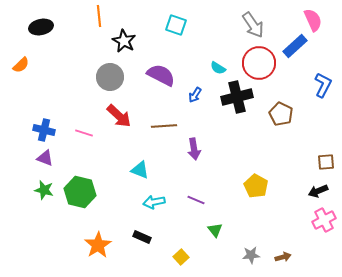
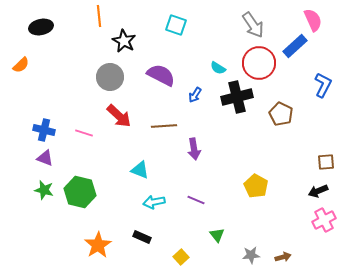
green triangle: moved 2 px right, 5 px down
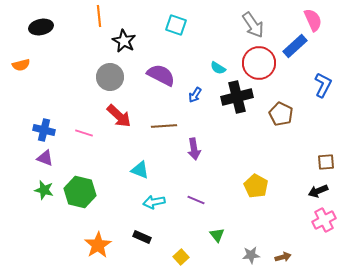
orange semicircle: rotated 30 degrees clockwise
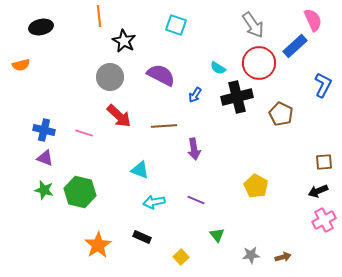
brown square: moved 2 px left
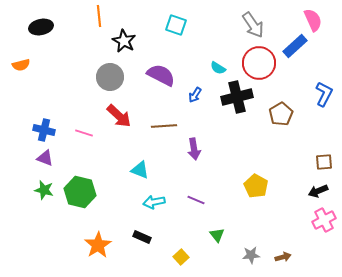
blue L-shape: moved 1 px right, 9 px down
brown pentagon: rotated 15 degrees clockwise
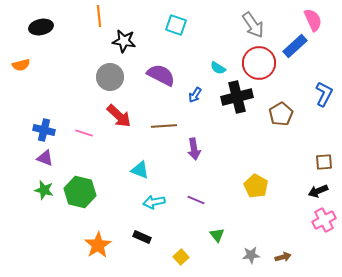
black star: rotated 20 degrees counterclockwise
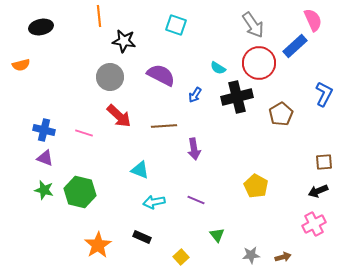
pink cross: moved 10 px left, 4 px down
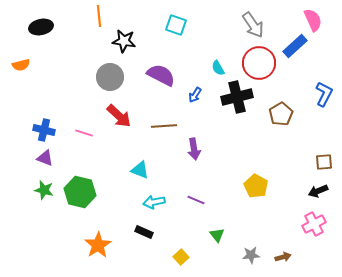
cyan semicircle: rotated 28 degrees clockwise
black rectangle: moved 2 px right, 5 px up
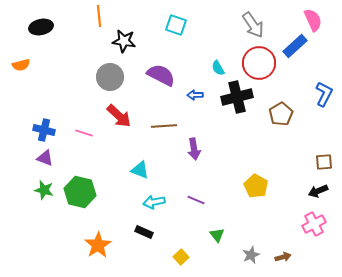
blue arrow: rotated 56 degrees clockwise
gray star: rotated 18 degrees counterclockwise
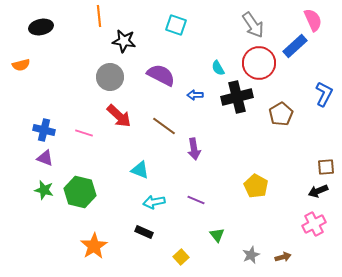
brown line: rotated 40 degrees clockwise
brown square: moved 2 px right, 5 px down
orange star: moved 4 px left, 1 px down
